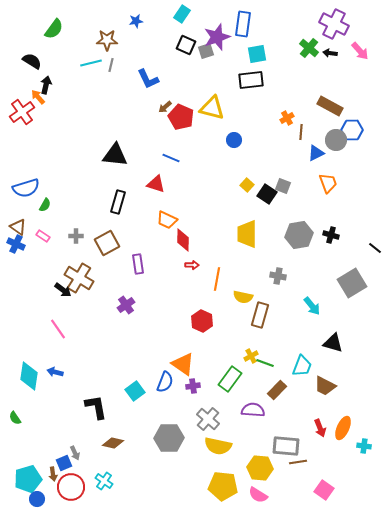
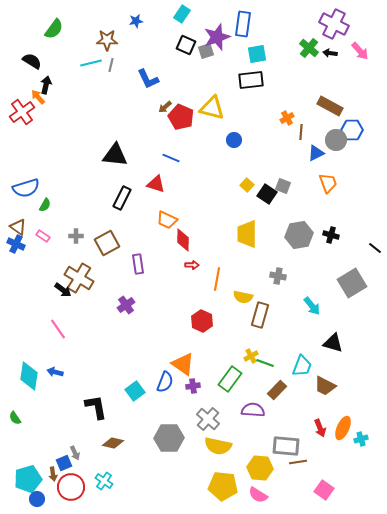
black rectangle at (118, 202): moved 4 px right, 4 px up; rotated 10 degrees clockwise
cyan cross at (364, 446): moved 3 px left, 7 px up; rotated 24 degrees counterclockwise
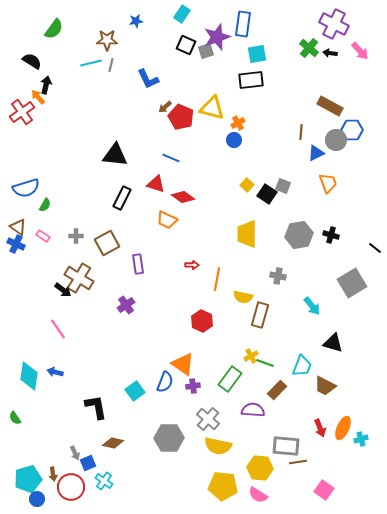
orange cross at (287, 118): moved 49 px left, 5 px down
red diamond at (183, 240): moved 43 px up; rotated 55 degrees counterclockwise
blue square at (64, 463): moved 24 px right
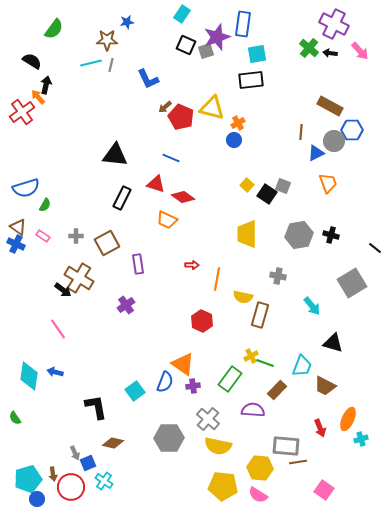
blue star at (136, 21): moved 9 px left, 1 px down
gray circle at (336, 140): moved 2 px left, 1 px down
orange ellipse at (343, 428): moved 5 px right, 9 px up
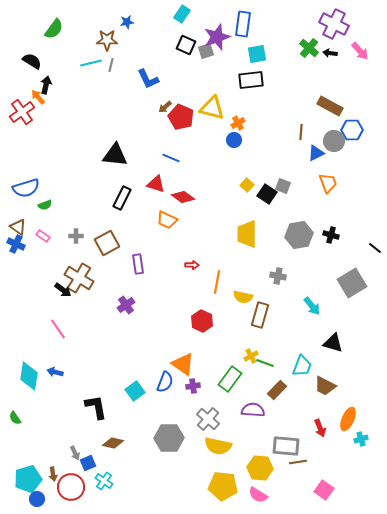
green semicircle at (45, 205): rotated 40 degrees clockwise
orange line at (217, 279): moved 3 px down
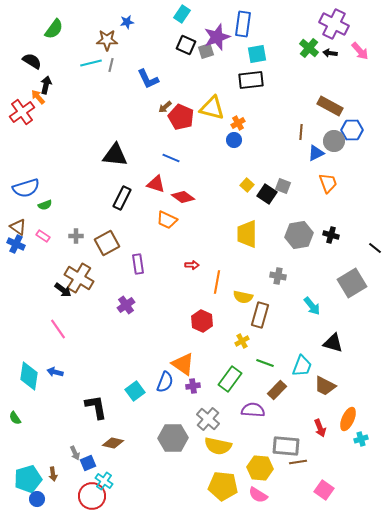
yellow cross at (251, 356): moved 9 px left, 15 px up
gray hexagon at (169, 438): moved 4 px right
red circle at (71, 487): moved 21 px right, 9 px down
